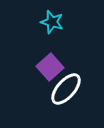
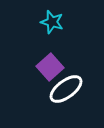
white ellipse: rotated 12 degrees clockwise
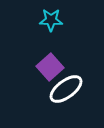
cyan star: moved 1 px left, 2 px up; rotated 15 degrees counterclockwise
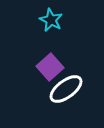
cyan star: rotated 25 degrees clockwise
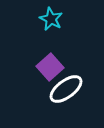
cyan star: moved 1 px up
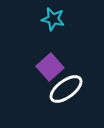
cyan star: moved 2 px right; rotated 15 degrees counterclockwise
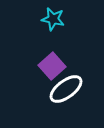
purple square: moved 2 px right, 1 px up
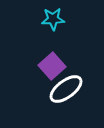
cyan star: rotated 15 degrees counterclockwise
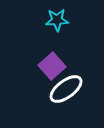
cyan star: moved 4 px right, 1 px down
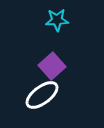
white ellipse: moved 24 px left, 6 px down
